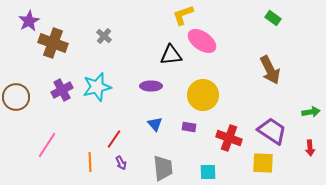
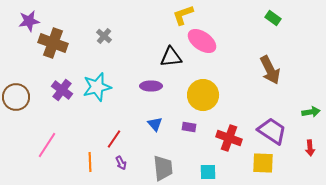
purple star: rotated 20 degrees clockwise
black triangle: moved 2 px down
purple cross: rotated 25 degrees counterclockwise
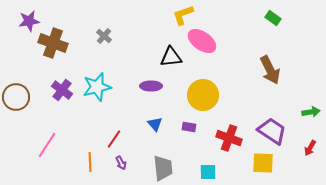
red arrow: rotated 35 degrees clockwise
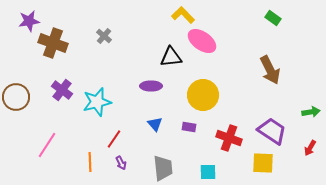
yellow L-shape: rotated 65 degrees clockwise
cyan star: moved 15 px down
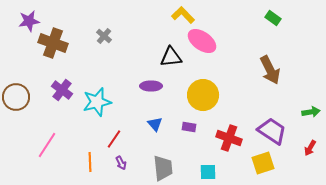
yellow square: rotated 20 degrees counterclockwise
